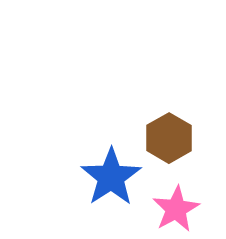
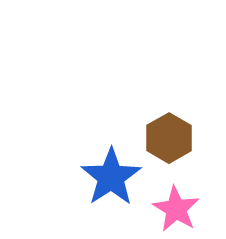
pink star: rotated 12 degrees counterclockwise
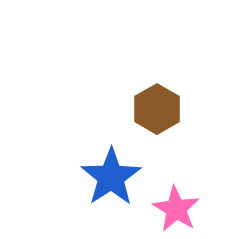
brown hexagon: moved 12 px left, 29 px up
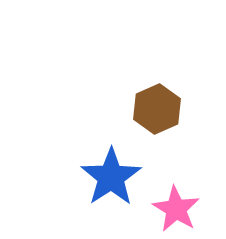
brown hexagon: rotated 6 degrees clockwise
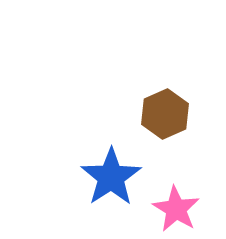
brown hexagon: moved 8 px right, 5 px down
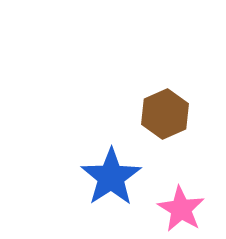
pink star: moved 5 px right
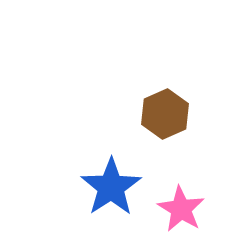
blue star: moved 10 px down
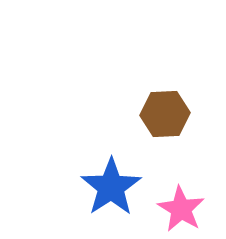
brown hexagon: rotated 21 degrees clockwise
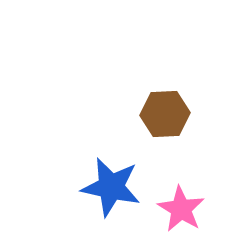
blue star: rotated 26 degrees counterclockwise
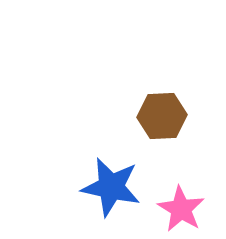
brown hexagon: moved 3 px left, 2 px down
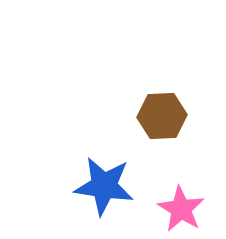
blue star: moved 7 px left, 1 px up; rotated 4 degrees counterclockwise
